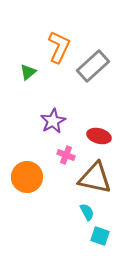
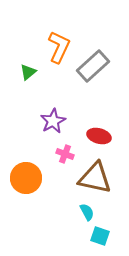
pink cross: moved 1 px left, 1 px up
orange circle: moved 1 px left, 1 px down
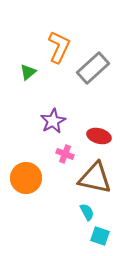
gray rectangle: moved 2 px down
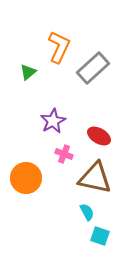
red ellipse: rotated 15 degrees clockwise
pink cross: moved 1 px left
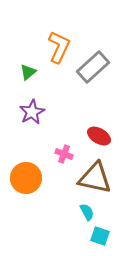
gray rectangle: moved 1 px up
purple star: moved 21 px left, 9 px up
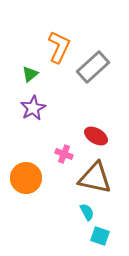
green triangle: moved 2 px right, 2 px down
purple star: moved 1 px right, 4 px up
red ellipse: moved 3 px left
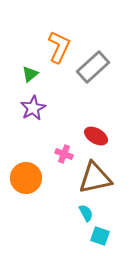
brown triangle: rotated 24 degrees counterclockwise
cyan semicircle: moved 1 px left, 1 px down
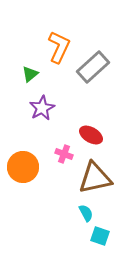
purple star: moved 9 px right
red ellipse: moved 5 px left, 1 px up
orange circle: moved 3 px left, 11 px up
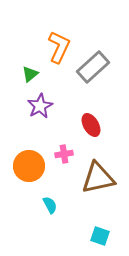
purple star: moved 2 px left, 2 px up
red ellipse: moved 10 px up; rotated 30 degrees clockwise
pink cross: rotated 30 degrees counterclockwise
orange circle: moved 6 px right, 1 px up
brown triangle: moved 3 px right
cyan semicircle: moved 36 px left, 8 px up
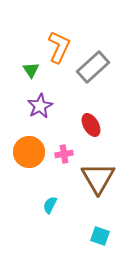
green triangle: moved 1 px right, 4 px up; rotated 24 degrees counterclockwise
orange circle: moved 14 px up
brown triangle: rotated 48 degrees counterclockwise
cyan semicircle: rotated 126 degrees counterclockwise
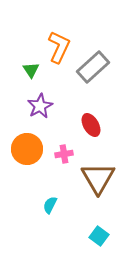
orange circle: moved 2 px left, 3 px up
cyan square: moved 1 px left; rotated 18 degrees clockwise
